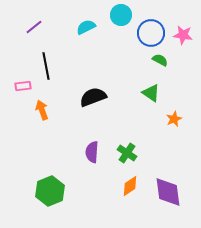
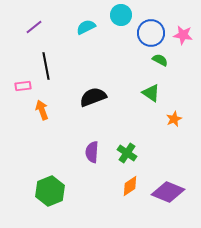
purple diamond: rotated 60 degrees counterclockwise
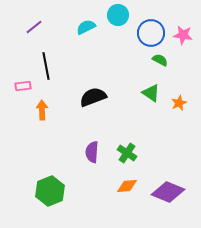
cyan circle: moved 3 px left
orange arrow: rotated 18 degrees clockwise
orange star: moved 5 px right, 16 px up
orange diamond: moved 3 px left; rotated 30 degrees clockwise
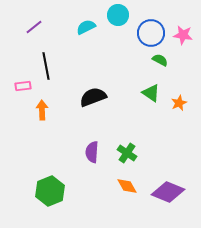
orange diamond: rotated 65 degrees clockwise
